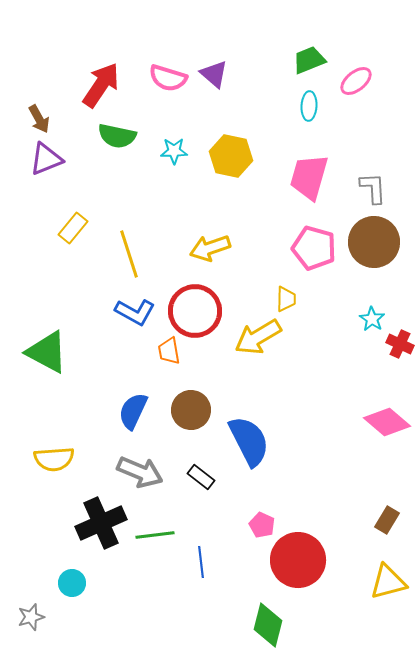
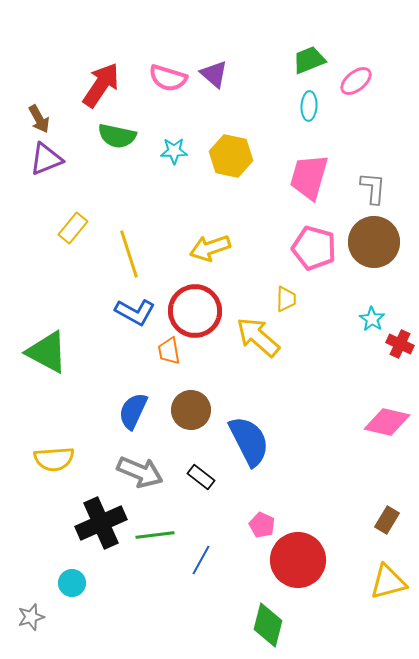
gray L-shape at (373, 188): rotated 8 degrees clockwise
yellow arrow at (258, 337): rotated 72 degrees clockwise
pink diamond at (387, 422): rotated 27 degrees counterclockwise
blue line at (201, 562): moved 2 px up; rotated 36 degrees clockwise
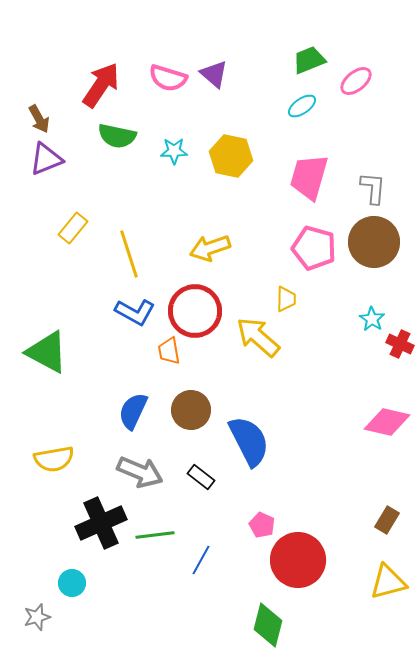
cyan ellipse at (309, 106): moved 7 px left; rotated 52 degrees clockwise
yellow semicircle at (54, 459): rotated 6 degrees counterclockwise
gray star at (31, 617): moved 6 px right
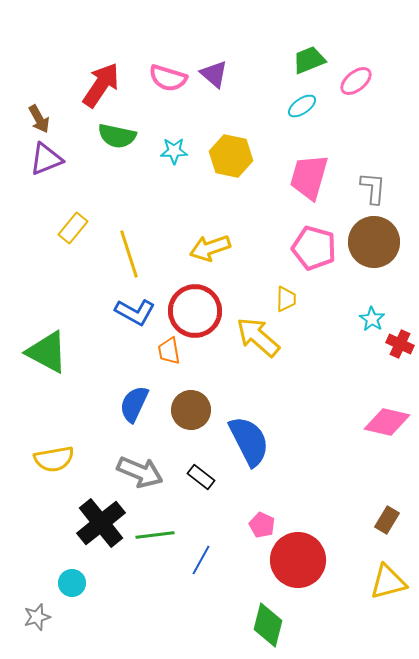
blue semicircle at (133, 411): moved 1 px right, 7 px up
black cross at (101, 523): rotated 15 degrees counterclockwise
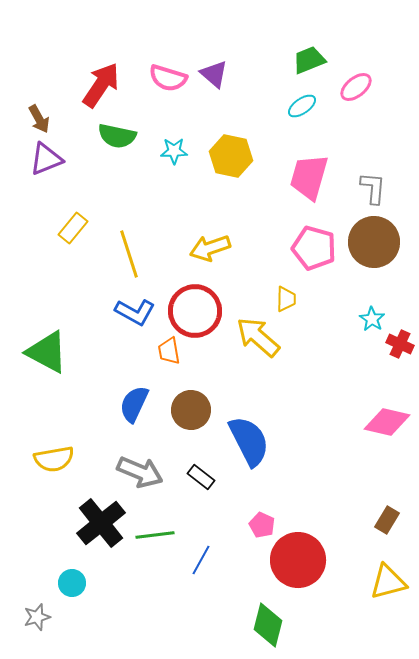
pink ellipse at (356, 81): moved 6 px down
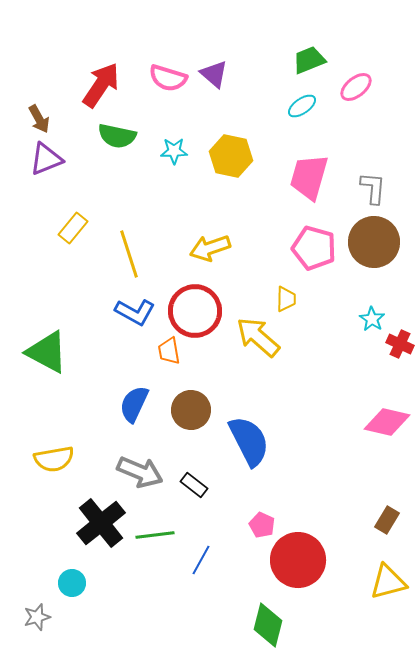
black rectangle at (201, 477): moved 7 px left, 8 px down
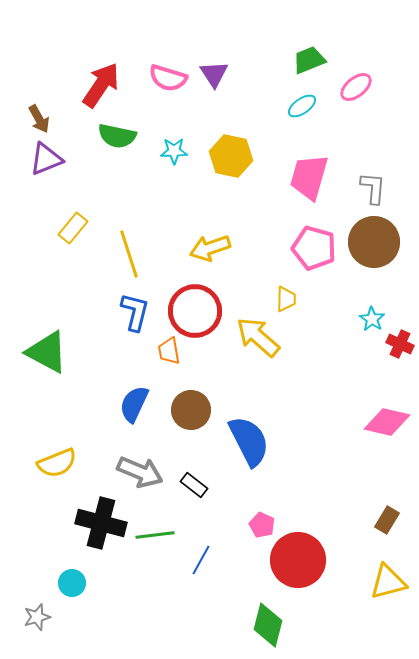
purple triangle at (214, 74): rotated 16 degrees clockwise
blue L-shape at (135, 312): rotated 105 degrees counterclockwise
yellow semicircle at (54, 459): moved 3 px right, 4 px down; rotated 12 degrees counterclockwise
black cross at (101, 523): rotated 36 degrees counterclockwise
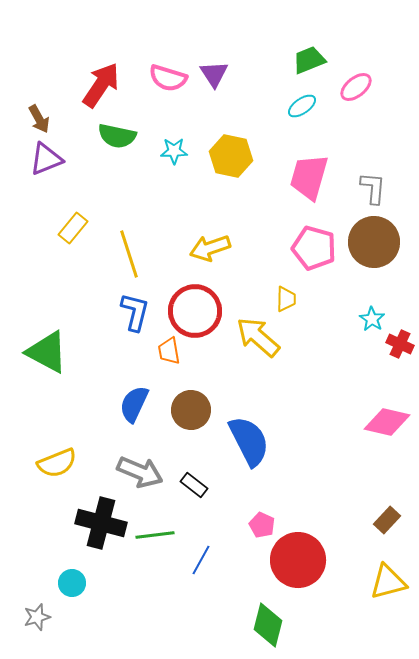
brown rectangle at (387, 520): rotated 12 degrees clockwise
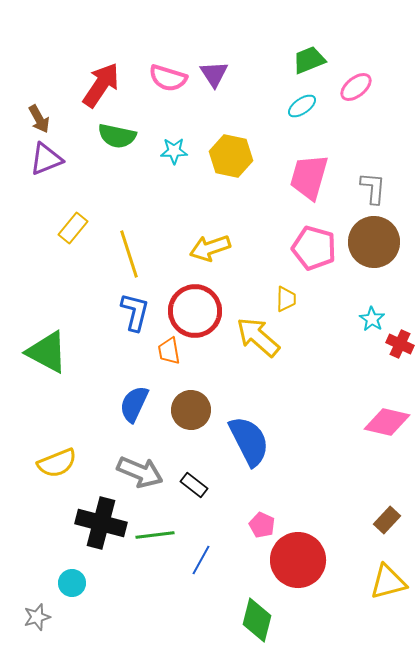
green diamond at (268, 625): moved 11 px left, 5 px up
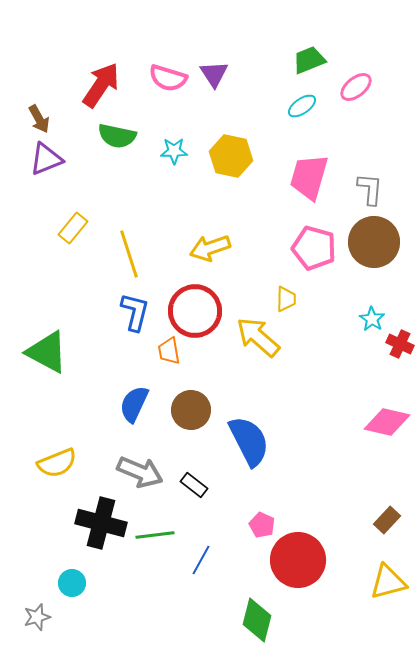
gray L-shape at (373, 188): moved 3 px left, 1 px down
